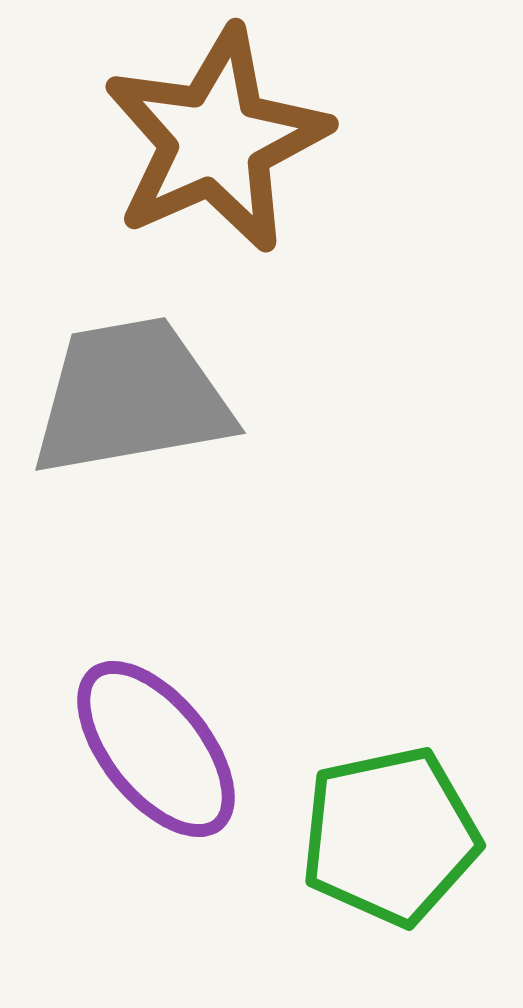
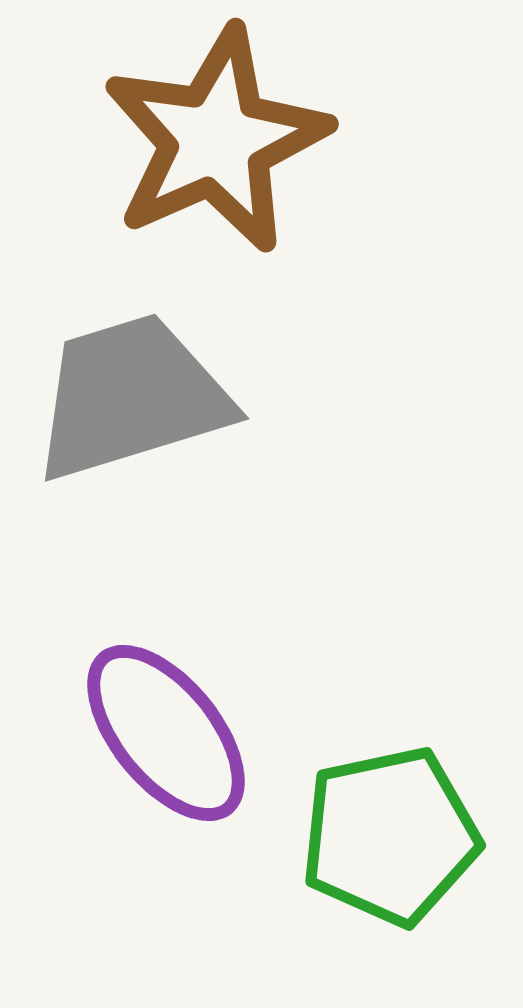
gray trapezoid: rotated 7 degrees counterclockwise
purple ellipse: moved 10 px right, 16 px up
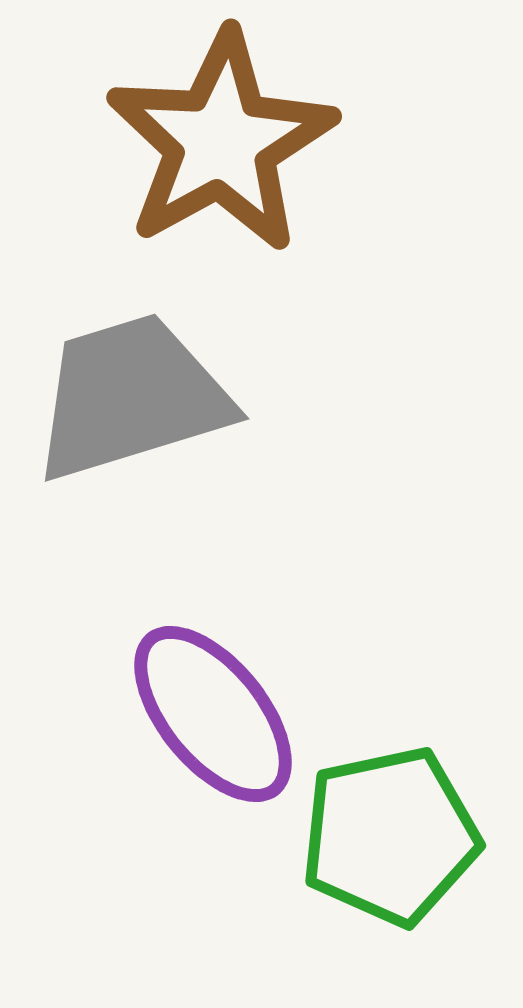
brown star: moved 5 px right, 2 px down; rotated 5 degrees counterclockwise
purple ellipse: moved 47 px right, 19 px up
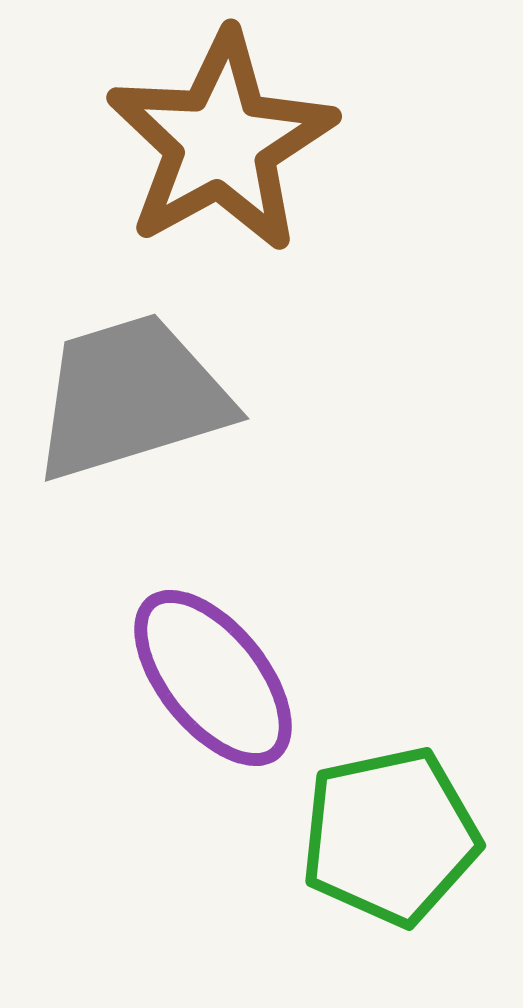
purple ellipse: moved 36 px up
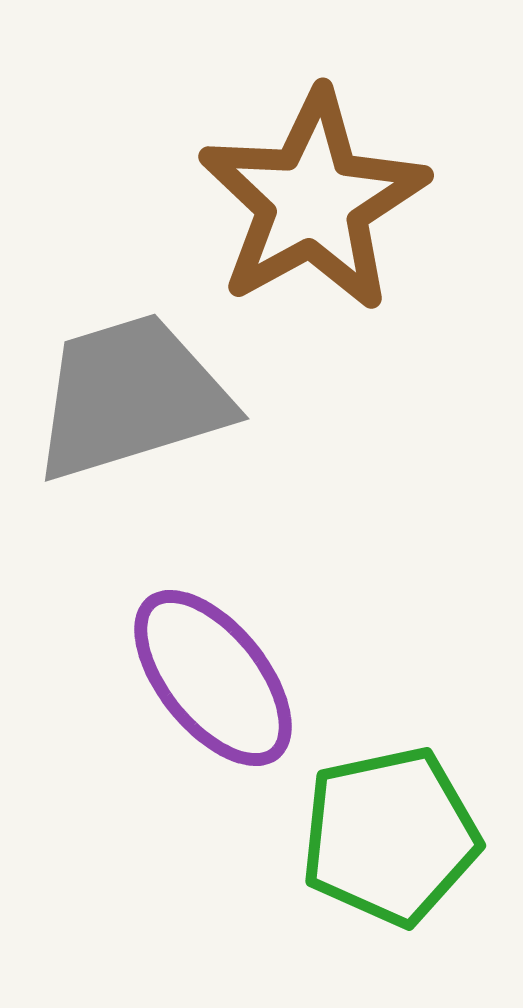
brown star: moved 92 px right, 59 px down
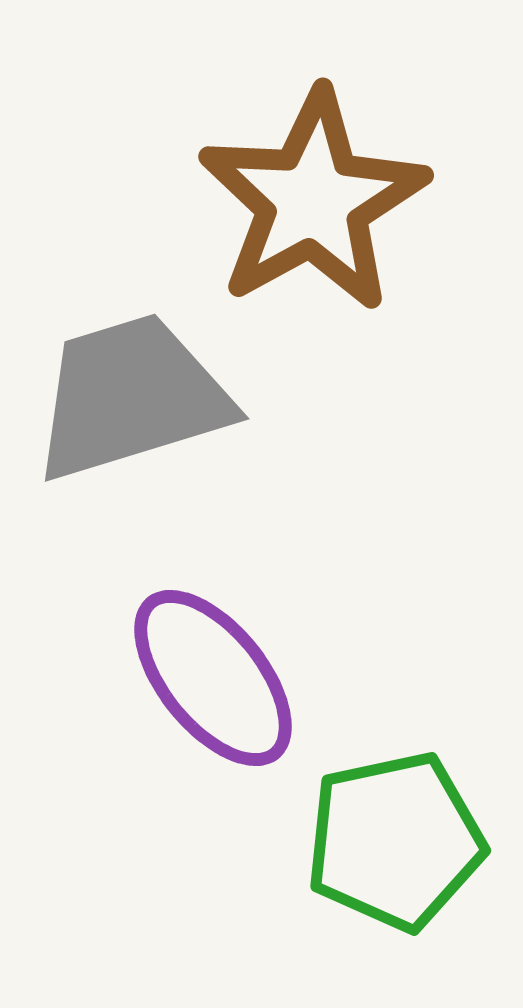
green pentagon: moved 5 px right, 5 px down
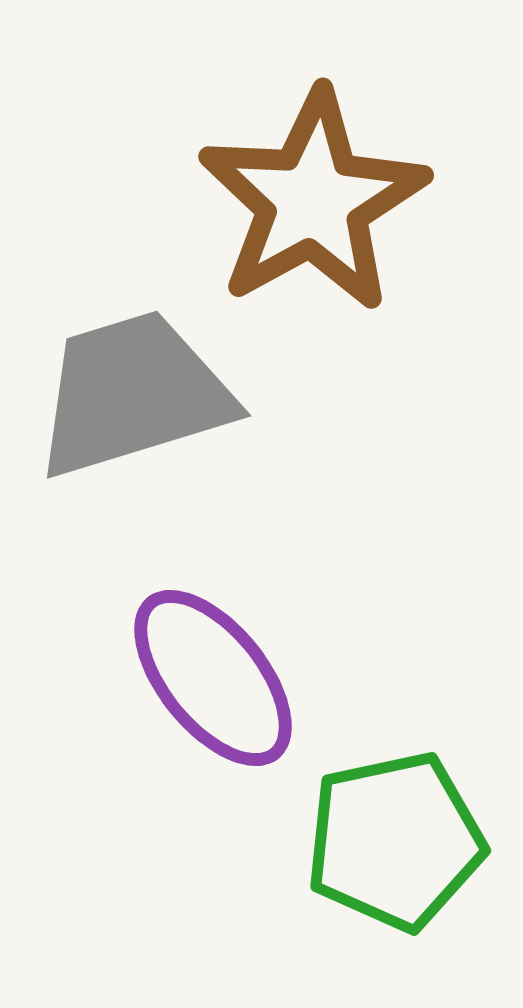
gray trapezoid: moved 2 px right, 3 px up
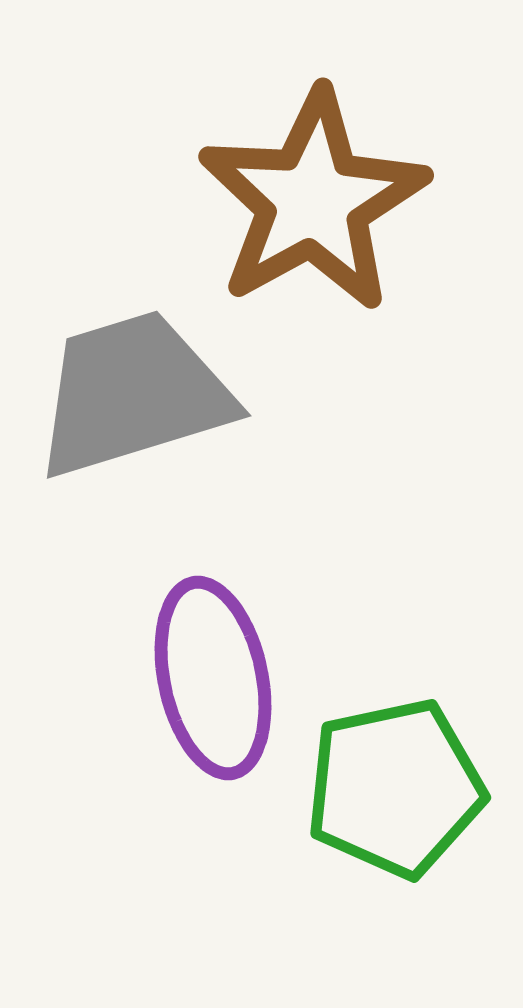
purple ellipse: rotated 27 degrees clockwise
green pentagon: moved 53 px up
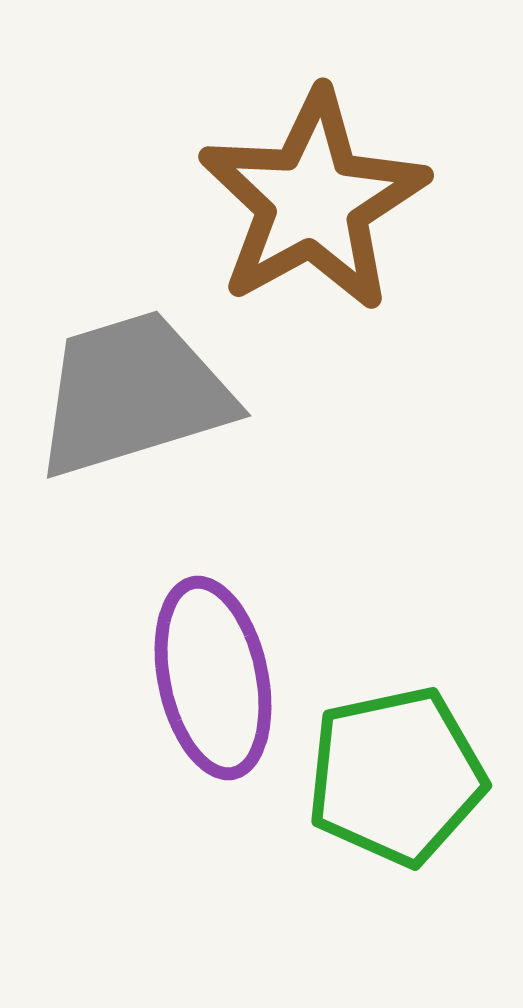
green pentagon: moved 1 px right, 12 px up
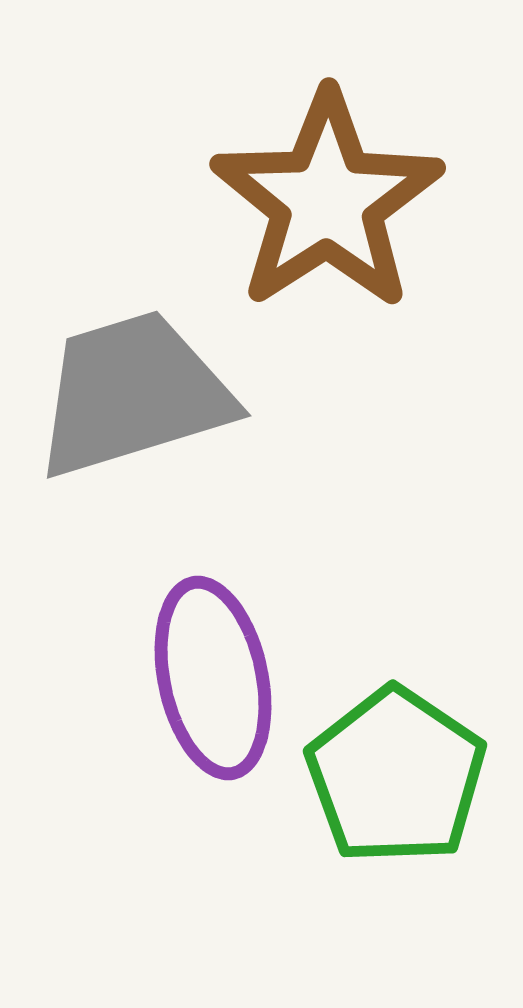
brown star: moved 14 px right; rotated 4 degrees counterclockwise
green pentagon: rotated 26 degrees counterclockwise
